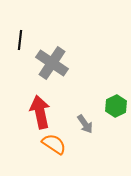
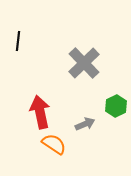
black line: moved 2 px left, 1 px down
gray cross: moved 32 px right; rotated 12 degrees clockwise
gray arrow: rotated 78 degrees counterclockwise
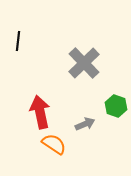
green hexagon: rotated 15 degrees counterclockwise
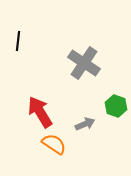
gray cross: rotated 12 degrees counterclockwise
red arrow: rotated 20 degrees counterclockwise
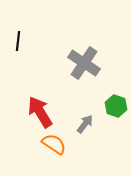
gray arrow: rotated 30 degrees counterclockwise
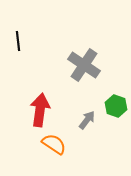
black line: rotated 12 degrees counterclockwise
gray cross: moved 2 px down
red arrow: moved 2 px up; rotated 40 degrees clockwise
gray arrow: moved 2 px right, 4 px up
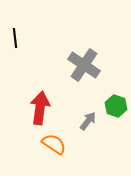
black line: moved 3 px left, 3 px up
red arrow: moved 2 px up
gray arrow: moved 1 px right, 1 px down
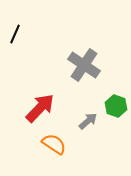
black line: moved 4 px up; rotated 30 degrees clockwise
red arrow: rotated 36 degrees clockwise
gray arrow: rotated 12 degrees clockwise
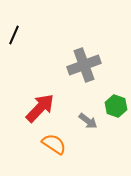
black line: moved 1 px left, 1 px down
gray cross: rotated 36 degrees clockwise
gray arrow: rotated 78 degrees clockwise
